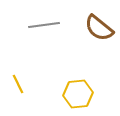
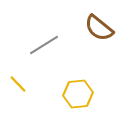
gray line: moved 20 px down; rotated 24 degrees counterclockwise
yellow line: rotated 18 degrees counterclockwise
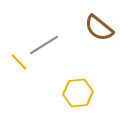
yellow line: moved 1 px right, 22 px up
yellow hexagon: moved 1 px up
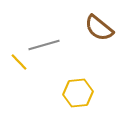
gray line: rotated 16 degrees clockwise
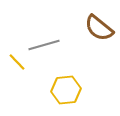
yellow line: moved 2 px left
yellow hexagon: moved 12 px left, 3 px up
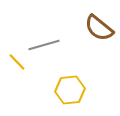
yellow hexagon: moved 4 px right
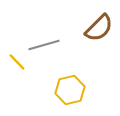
brown semicircle: rotated 84 degrees counterclockwise
yellow hexagon: rotated 8 degrees counterclockwise
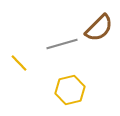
gray line: moved 18 px right, 1 px up
yellow line: moved 2 px right, 1 px down
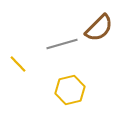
yellow line: moved 1 px left, 1 px down
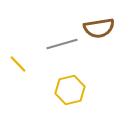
brown semicircle: rotated 36 degrees clockwise
